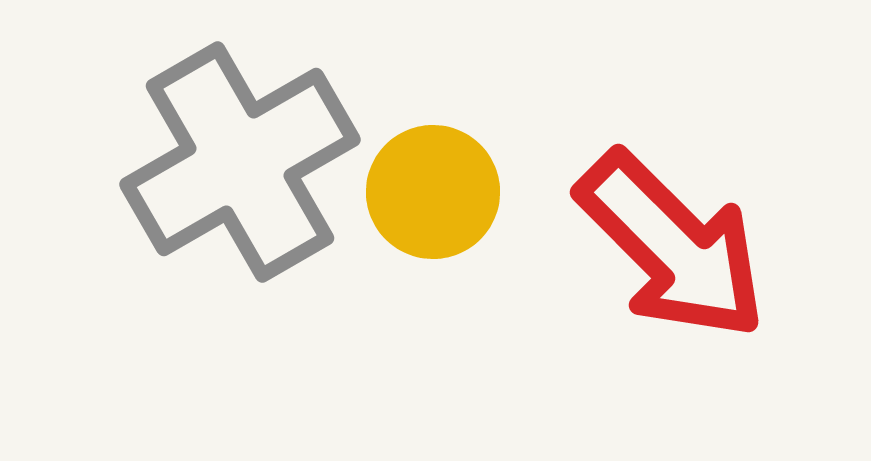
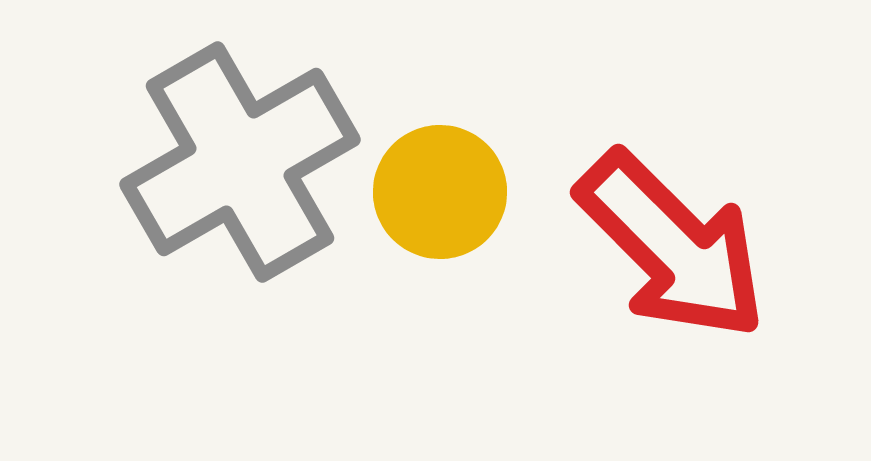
yellow circle: moved 7 px right
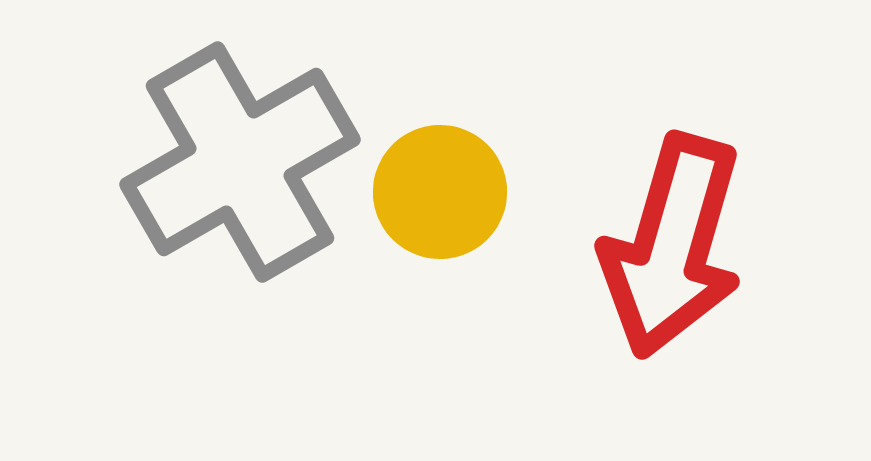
red arrow: rotated 61 degrees clockwise
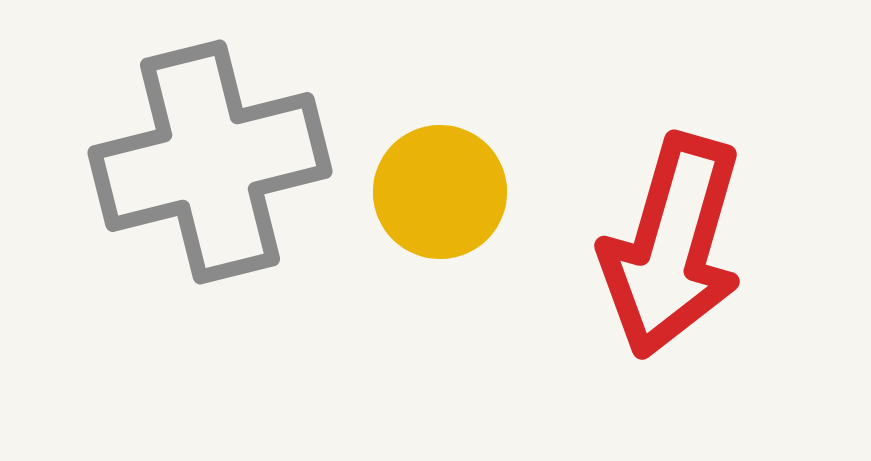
gray cross: moved 30 px left; rotated 16 degrees clockwise
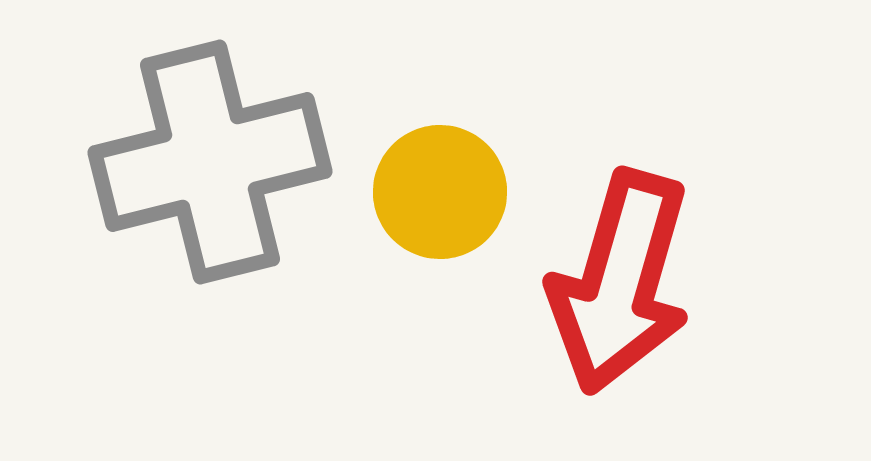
red arrow: moved 52 px left, 36 px down
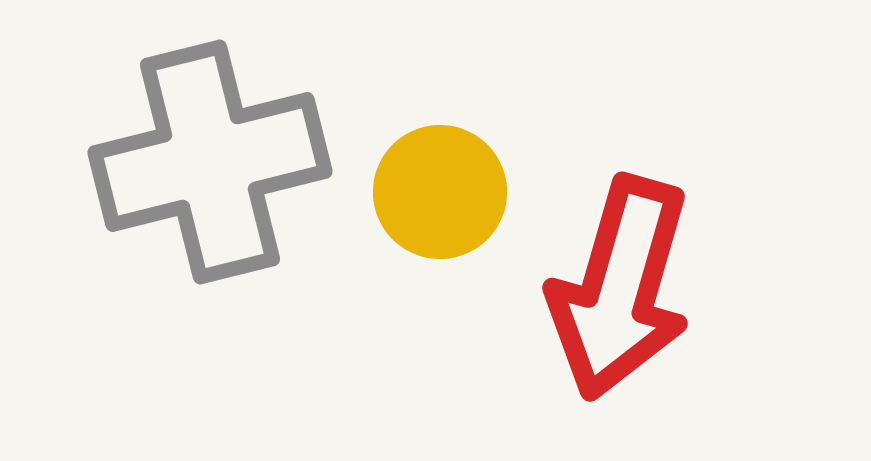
red arrow: moved 6 px down
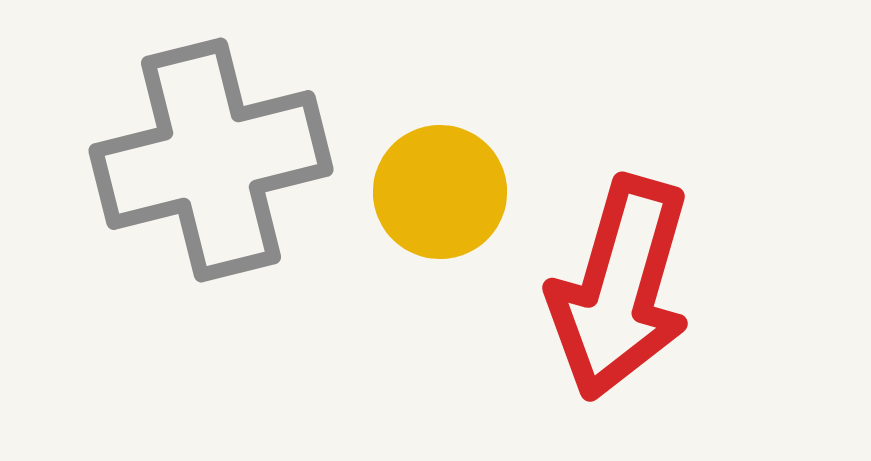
gray cross: moved 1 px right, 2 px up
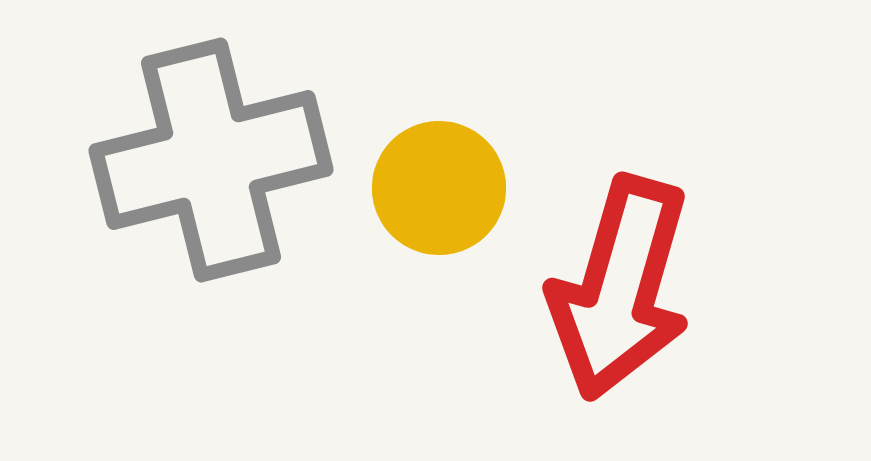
yellow circle: moved 1 px left, 4 px up
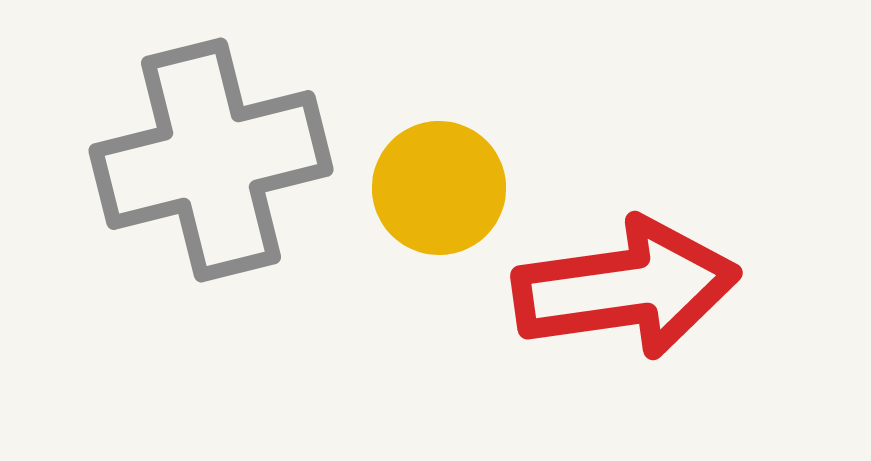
red arrow: moved 6 px right; rotated 114 degrees counterclockwise
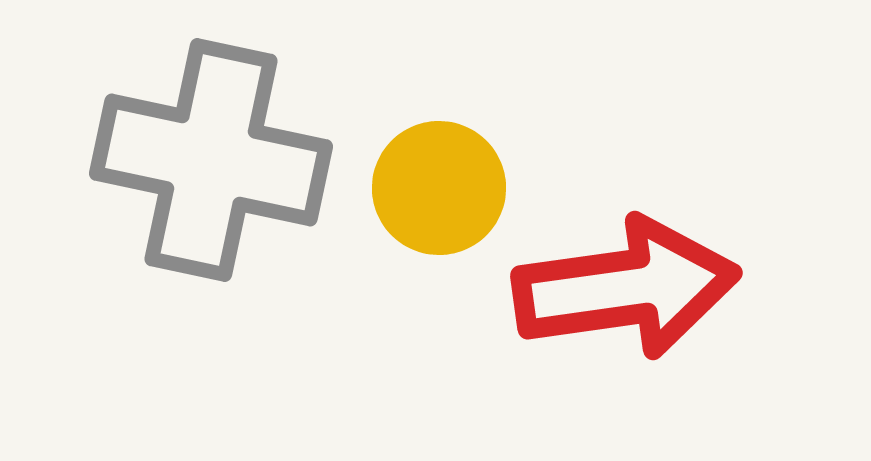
gray cross: rotated 26 degrees clockwise
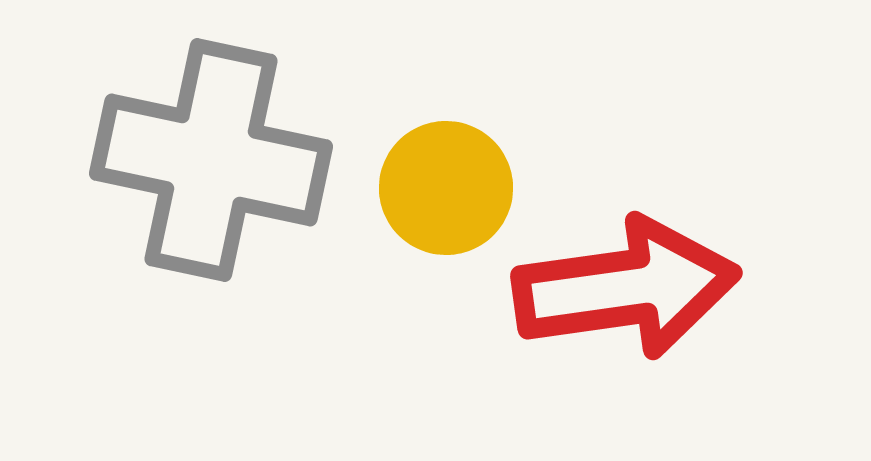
yellow circle: moved 7 px right
